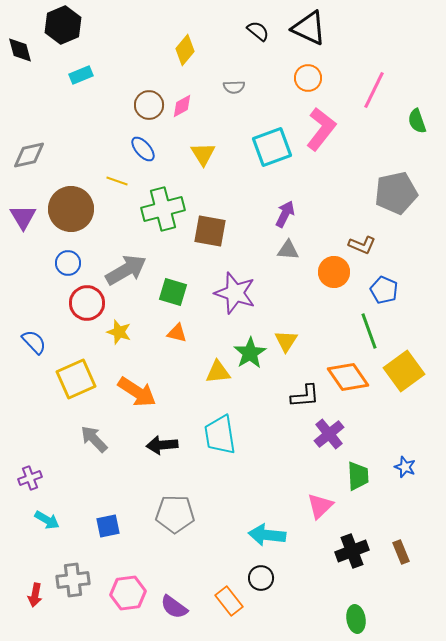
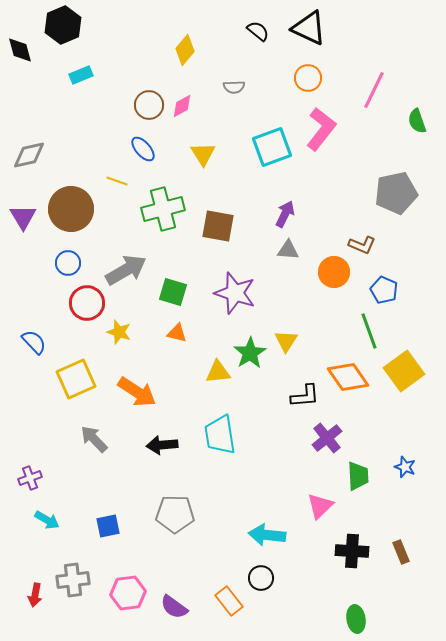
brown square at (210, 231): moved 8 px right, 5 px up
purple cross at (329, 434): moved 2 px left, 4 px down
black cross at (352, 551): rotated 24 degrees clockwise
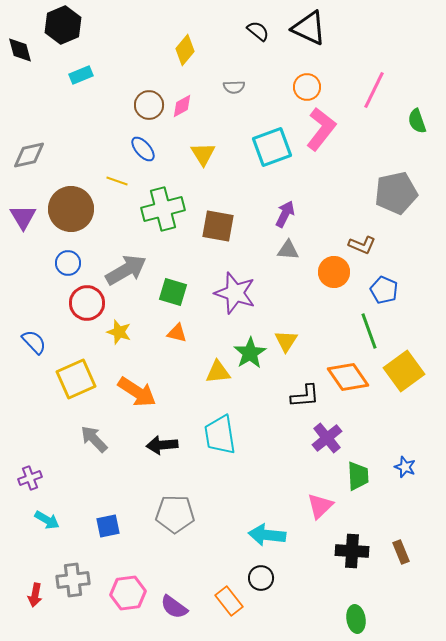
orange circle at (308, 78): moved 1 px left, 9 px down
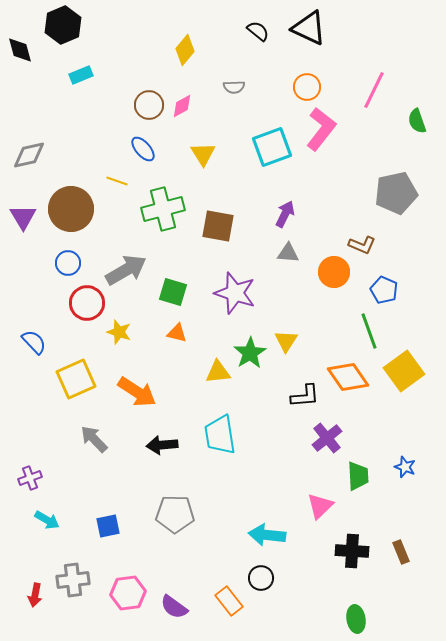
gray triangle at (288, 250): moved 3 px down
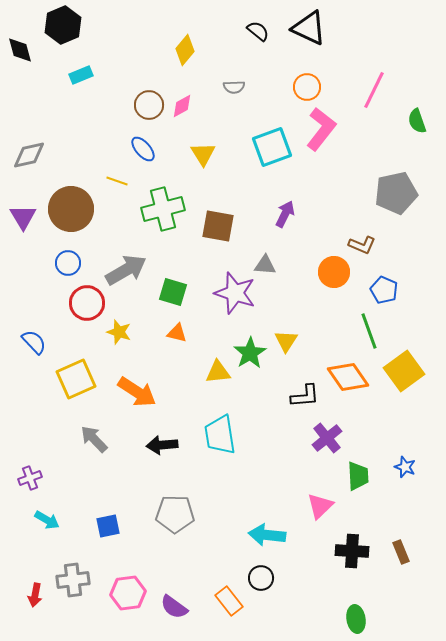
gray triangle at (288, 253): moved 23 px left, 12 px down
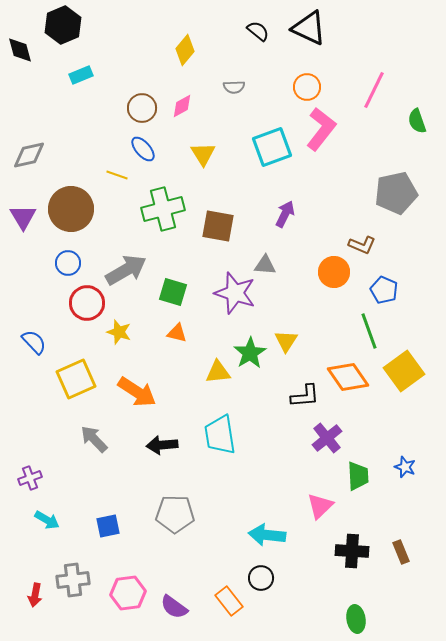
brown circle at (149, 105): moved 7 px left, 3 px down
yellow line at (117, 181): moved 6 px up
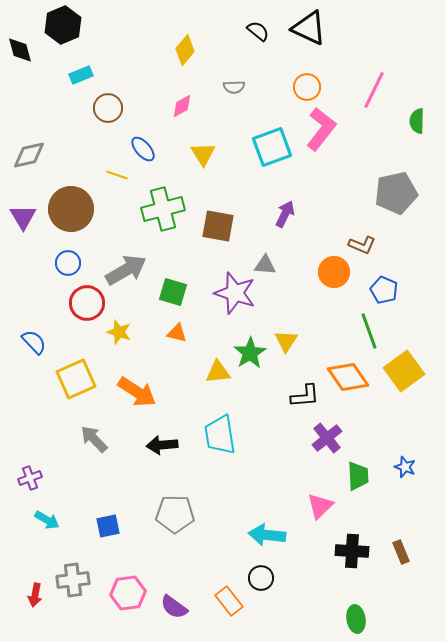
brown circle at (142, 108): moved 34 px left
green semicircle at (417, 121): rotated 20 degrees clockwise
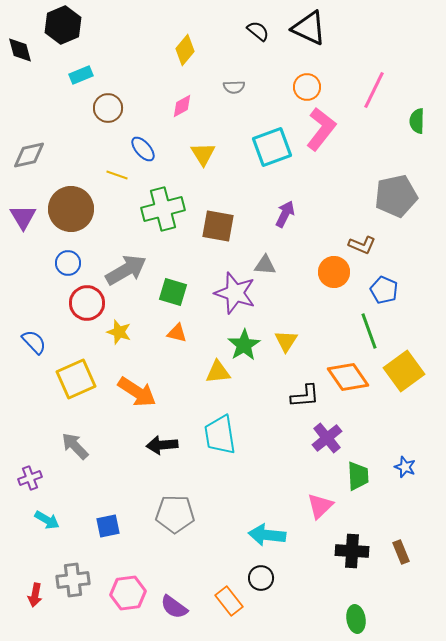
gray pentagon at (396, 193): moved 3 px down
green star at (250, 353): moved 6 px left, 8 px up
gray arrow at (94, 439): moved 19 px left, 7 px down
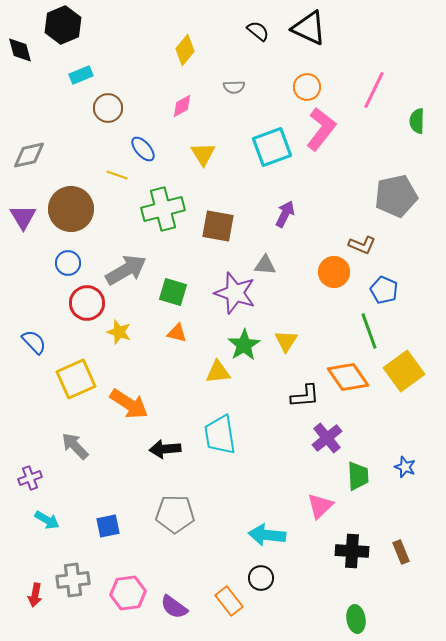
orange arrow at (137, 392): moved 8 px left, 12 px down
black arrow at (162, 445): moved 3 px right, 4 px down
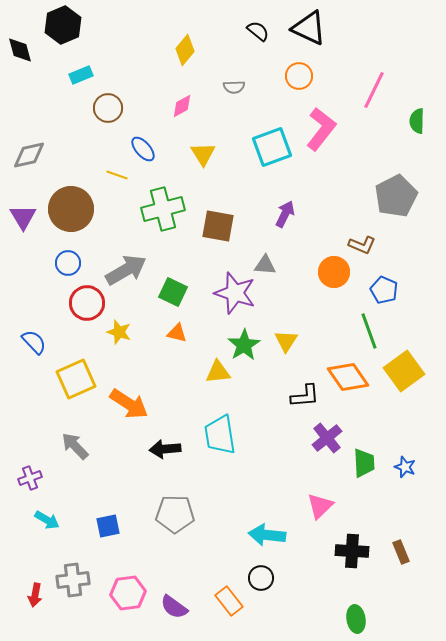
orange circle at (307, 87): moved 8 px left, 11 px up
gray pentagon at (396, 196): rotated 15 degrees counterclockwise
green square at (173, 292): rotated 8 degrees clockwise
green trapezoid at (358, 476): moved 6 px right, 13 px up
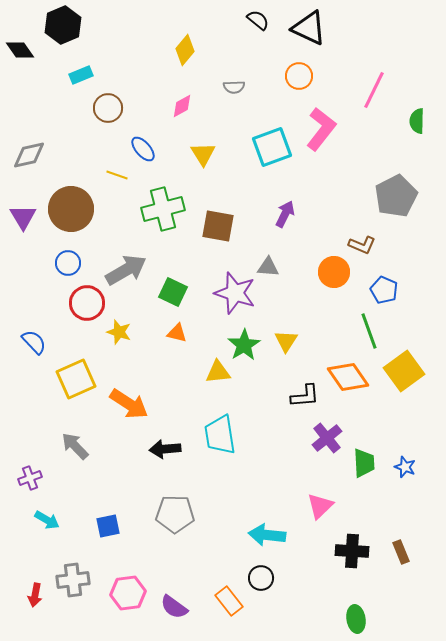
black semicircle at (258, 31): moved 11 px up
black diamond at (20, 50): rotated 20 degrees counterclockwise
gray triangle at (265, 265): moved 3 px right, 2 px down
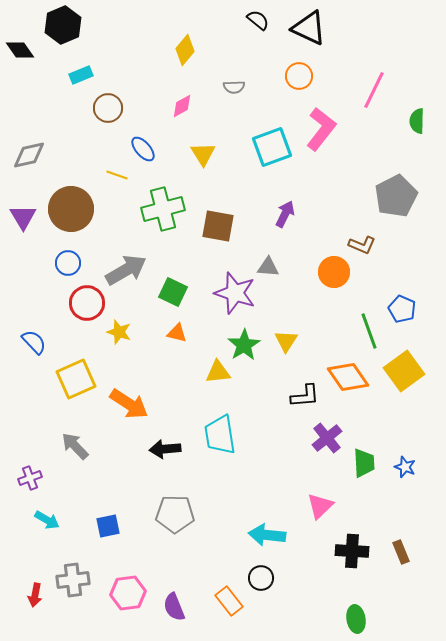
blue pentagon at (384, 290): moved 18 px right, 19 px down
purple semicircle at (174, 607): rotated 32 degrees clockwise
